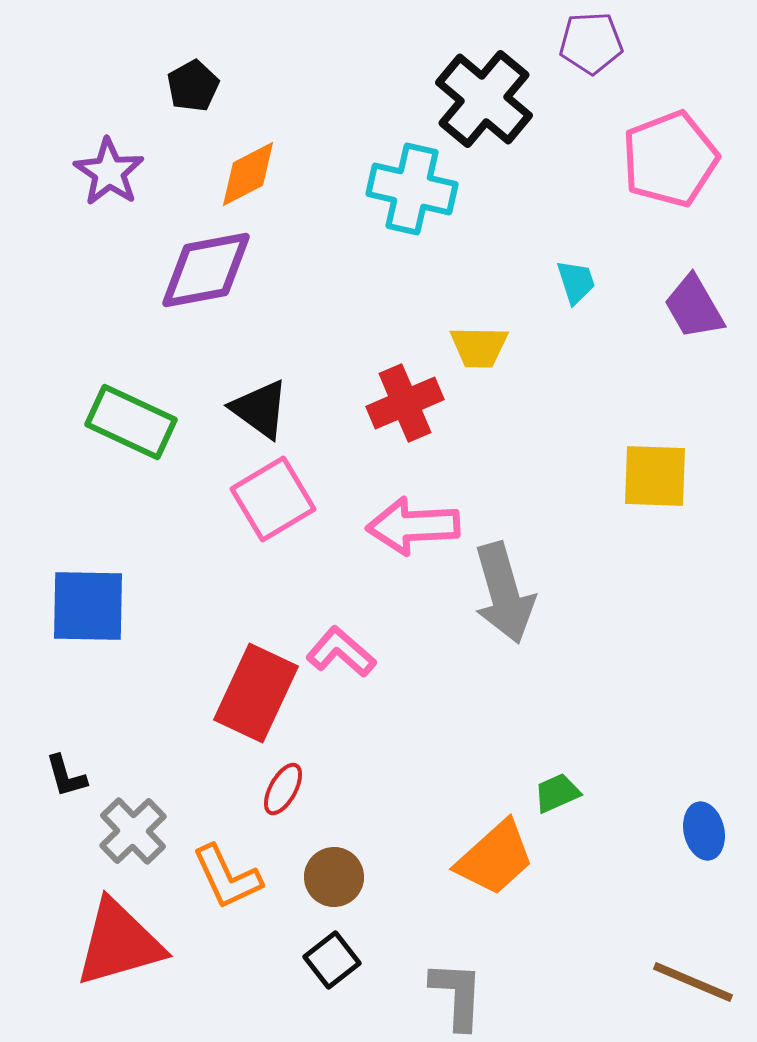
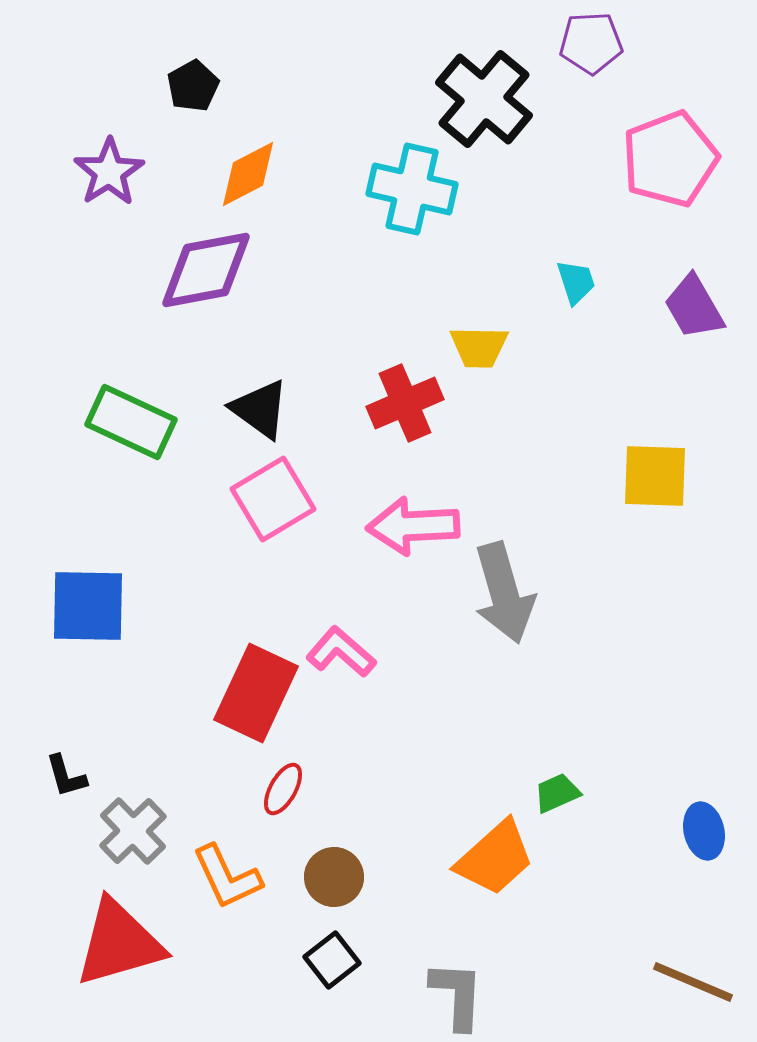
purple star: rotated 6 degrees clockwise
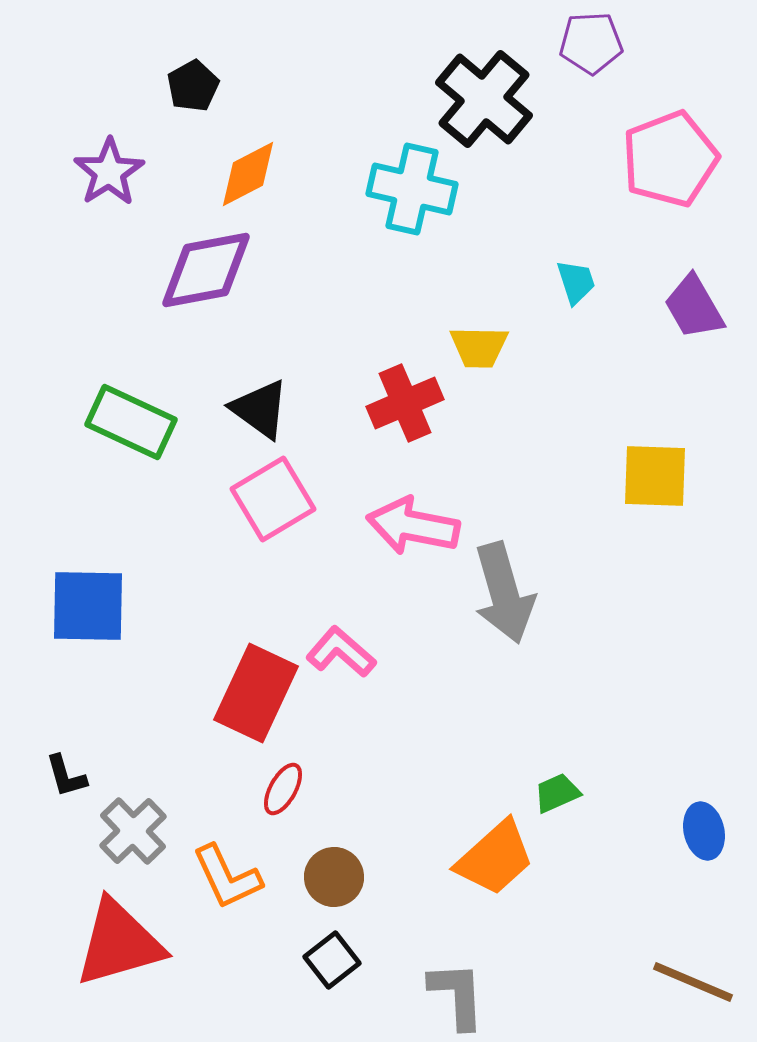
pink arrow: rotated 14 degrees clockwise
gray L-shape: rotated 6 degrees counterclockwise
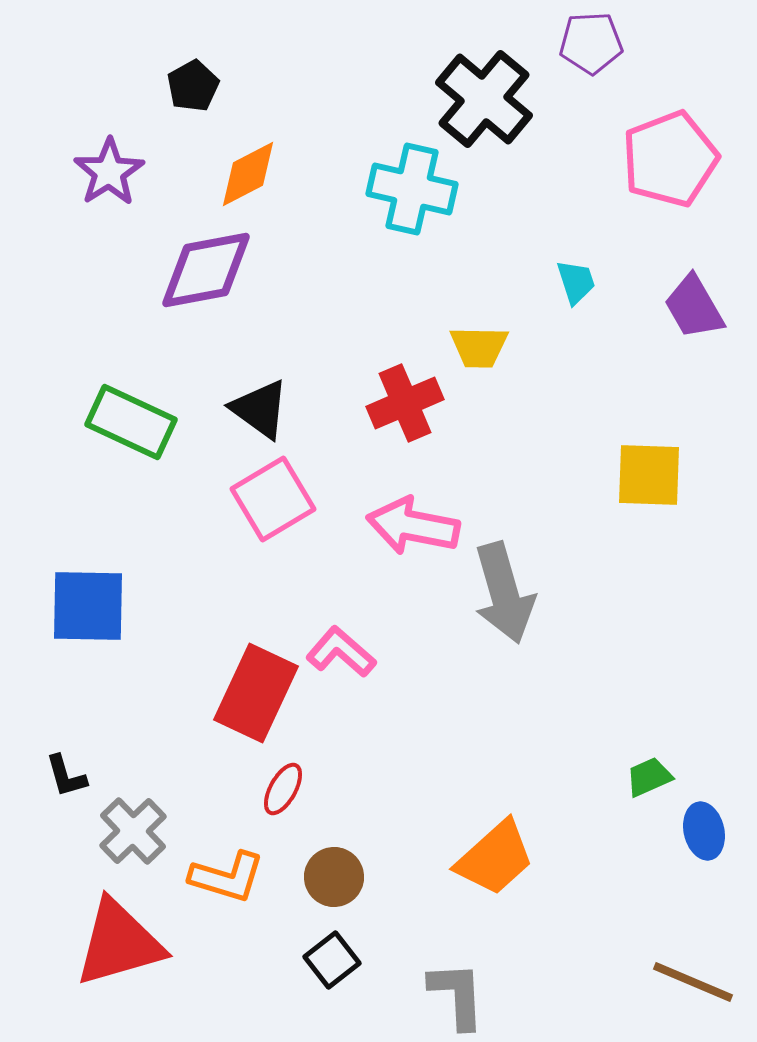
yellow square: moved 6 px left, 1 px up
green trapezoid: moved 92 px right, 16 px up
orange L-shape: rotated 48 degrees counterclockwise
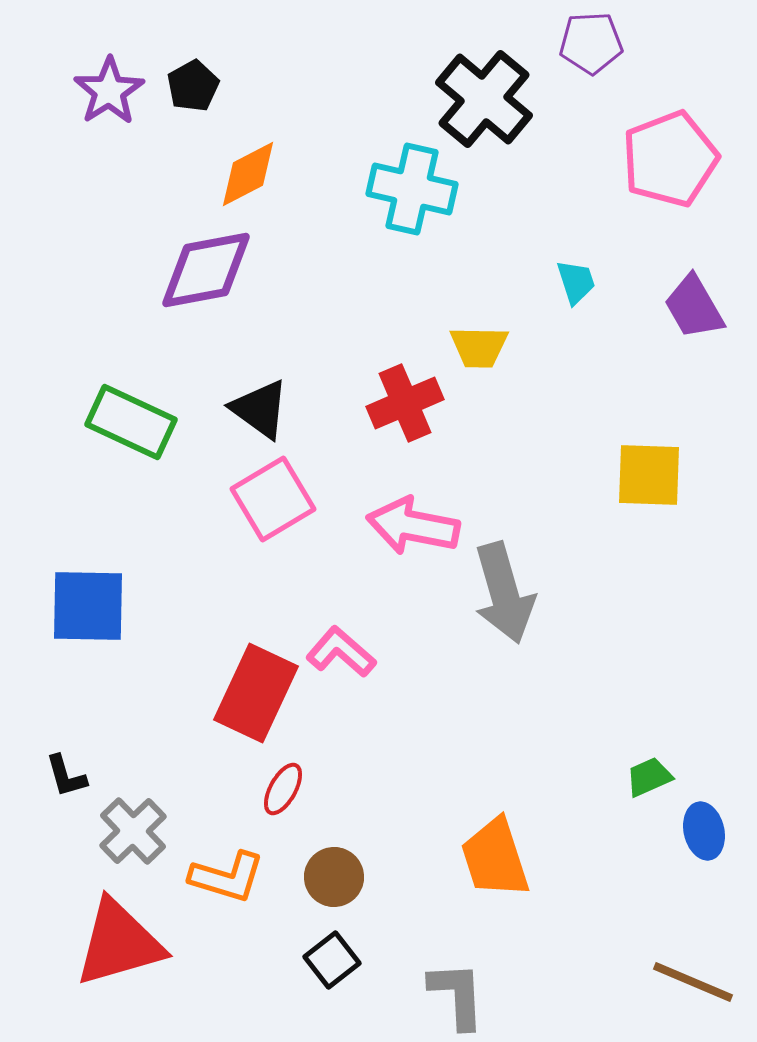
purple star: moved 81 px up
orange trapezoid: rotated 114 degrees clockwise
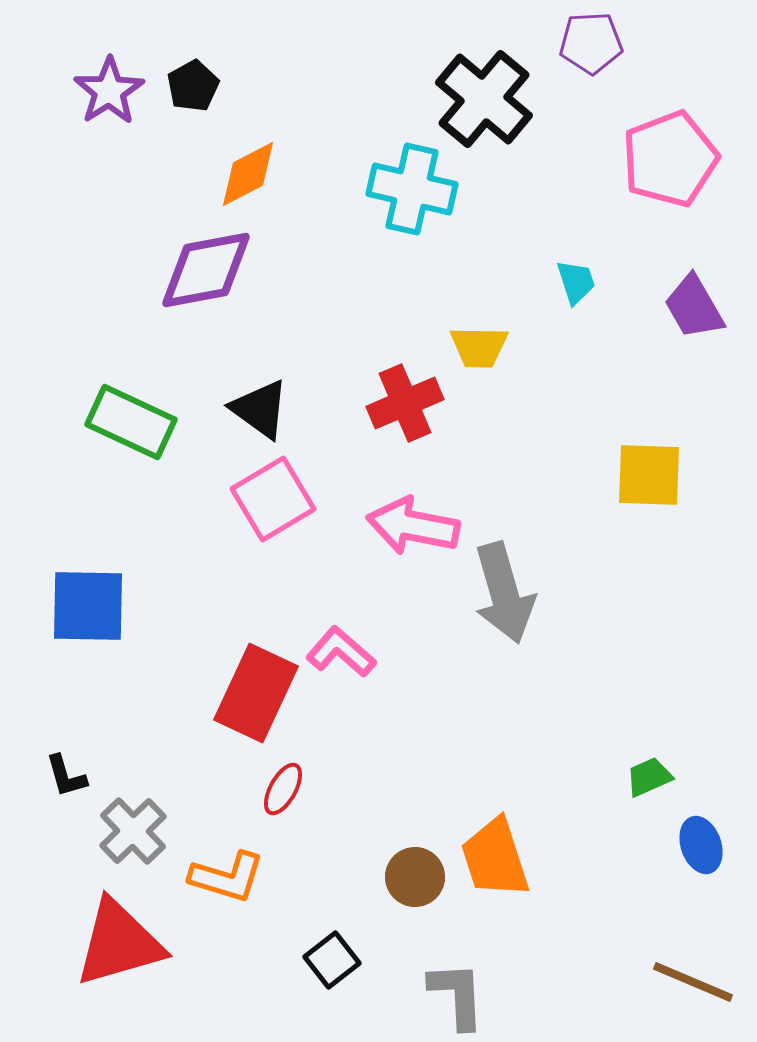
blue ellipse: moved 3 px left, 14 px down; rotated 6 degrees counterclockwise
brown circle: moved 81 px right
